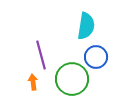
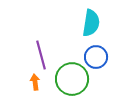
cyan semicircle: moved 5 px right, 3 px up
orange arrow: moved 2 px right
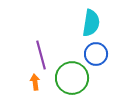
blue circle: moved 3 px up
green circle: moved 1 px up
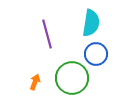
purple line: moved 6 px right, 21 px up
orange arrow: rotated 28 degrees clockwise
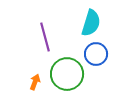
cyan semicircle: rotated 8 degrees clockwise
purple line: moved 2 px left, 3 px down
green circle: moved 5 px left, 4 px up
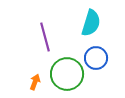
blue circle: moved 4 px down
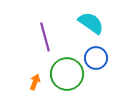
cyan semicircle: rotated 72 degrees counterclockwise
